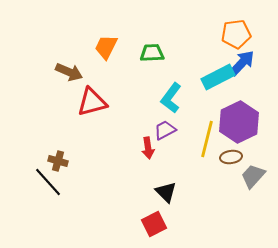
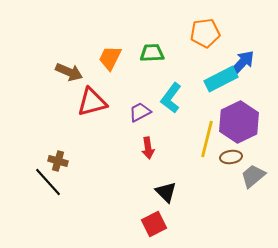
orange pentagon: moved 31 px left, 1 px up
orange trapezoid: moved 4 px right, 11 px down
cyan rectangle: moved 3 px right, 2 px down
purple trapezoid: moved 25 px left, 18 px up
gray trapezoid: rotated 8 degrees clockwise
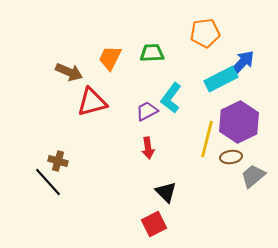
purple trapezoid: moved 7 px right, 1 px up
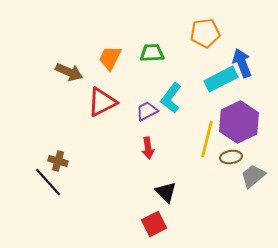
blue arrow: rotated 64 degrees counterclockwise
red triangle: moved 10 px right; rotated 12 degrees counterclockwise
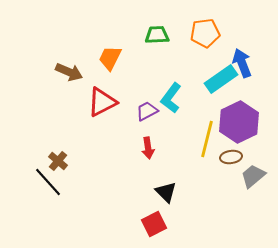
green trapezoid: moved 5 px right, 18 px up
cyan rectangle: rotated 8 degrees counterclockwise
brown cross: rotated 24 degrees clockwise
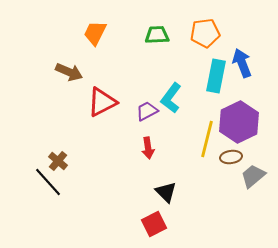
orange trapezoid: moved 15 px left, 25 px up
cyan rectangle: moved 5 px left, 3 px up; rotated 44 degrees counterclockwise
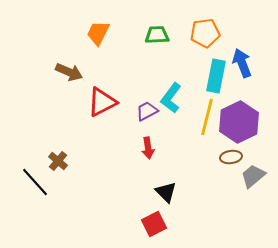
orange trapezoid: moved 3 px right
yellow line: moved 22 px up
black line: moved 13 px left
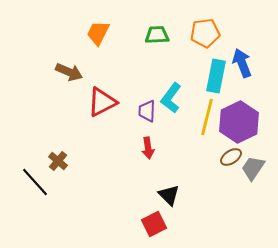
purple trapezoid: rotated 60 degrees counterclockwise
brown ellipse: rotated 25 degrees counterclockwise
gray trapezoid: moved 8 px up; rotated 16 degrees counterclockwise
black triangle: moved 3 px right, 3 px down
